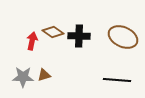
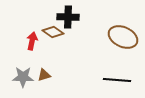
black cross: moved 11 px left, 19 px up
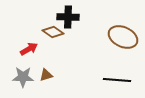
red arrow: moved 3 px left, 8 px down; rotated 48 degrees clockwise
brown triangle: moved 2 px right
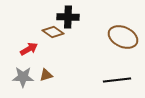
black line: rotated 12 degrees counterclockwise
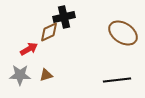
black cross: moved 4 px left; rotated 15 degrees counterclockwise
brown diamond: moved 4 px left; rotated 60 degrees counterclockwise
brown ellipse: moved 4 px up; rotated 8 degrees clockwise
gray star: moved 3 px left, 2 px up
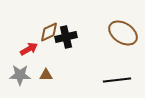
black cross: moved 2 px right, 20 px down
brown triangle: rotated 16 degrees clockwise
